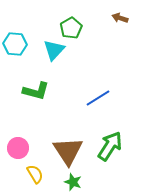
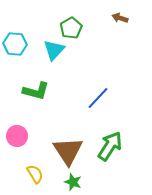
blue line: rotated 15 degrees counterclockwise
pink circle: moved 1 px left, 12 px up
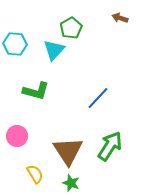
green star: moved 2 px left, 1 px down
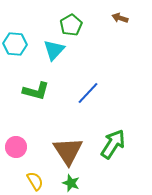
green pentagon: moved 3 px up
blue line: moved 10 px left, 5 px up
pink circle: moved 1 px left, 11 px down
green arrow: moved 3 px right, 2 px up
yellow semicircle: moved 7 px down
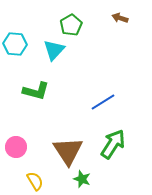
blue line: moved 15 px right, 9 px down; rotated 15 degrees clockwise
green star: moved 11 px right, 4 px up
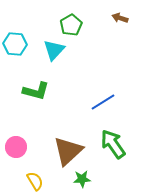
green arrow: rotated 68 degrees counterclockwise
brown triangle: rotated 20 degrees clockwise
green star: rotated 24 degrees counterclockwise
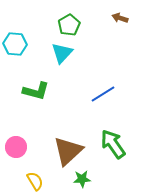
green pentagon: moved 2 px left
cyan triangle: moved 8 px right, 3 px down
blue line: moved 8 px up
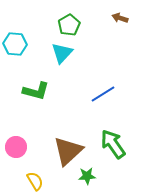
green star: moved 5 px right, 3 px up
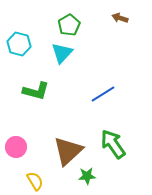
cyan hexagon: moved 4 px right; rotated 10 degrees clockwise
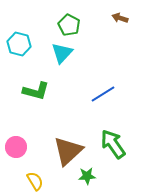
green pentagon: rotated 15 degrees counterclockwise
